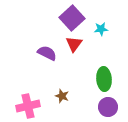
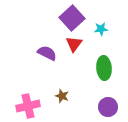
green ellipse: moved 11 px up
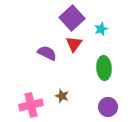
cyan star: rotated 16 degrees counterclockwise
pink cross: moved 3 px right, 1 px up
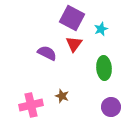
purple square: rotated 20 degrees counterclockwise
purple circle: moved 3 px right
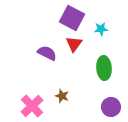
cyan star: rotated 16 degrees clockwise
pink cross: moved 1 px right, 1 px down; rotated 30 degrees counterclockwise
